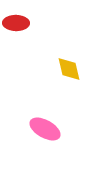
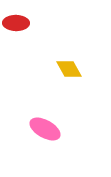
yellow diamond: rotated 16 degrees counterclockwise
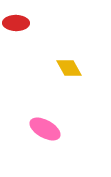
yellow diamond: moved 1 px up
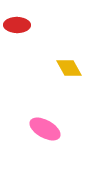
red ellipse: moved 1 px right, 2 px down
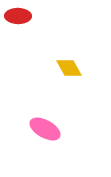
red ellipse: moved 1 px right, 9 px up
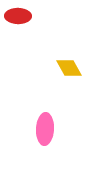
pink ellipse: rotated 64 degrees clockwise
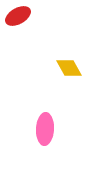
red ellipse: rotated 30 degrees counterclockwise
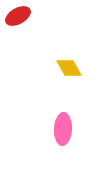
pink ellipse: moved 18 px right
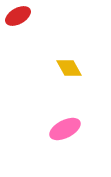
pink ellipse: moved 2 px right; rotated 60 degrees clockwise
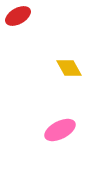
pink ellipse: moved 5 px left, 1 px down
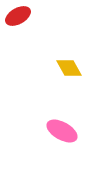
pink ellipse: moved 2 px right, 1 px down; rotated 56 degrees clockwise
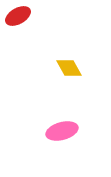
pink ellipse: rotated 44 degrees counterclockwise
